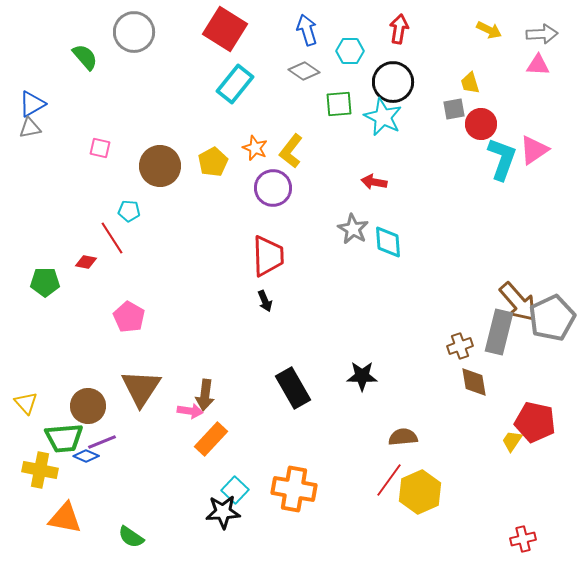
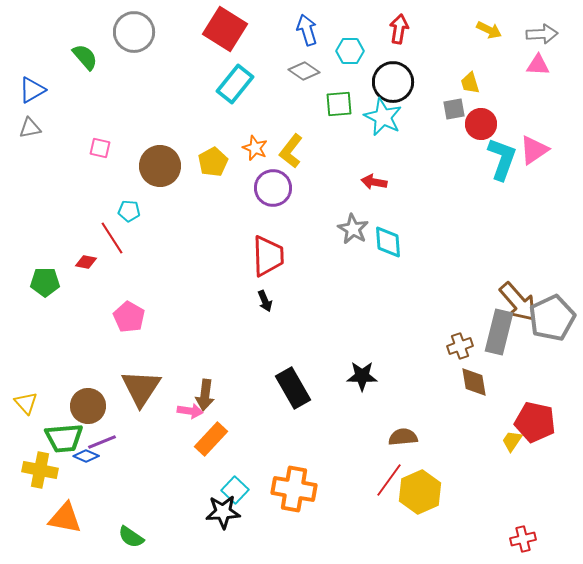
blue triangle at (32, 104): moved 14 px up
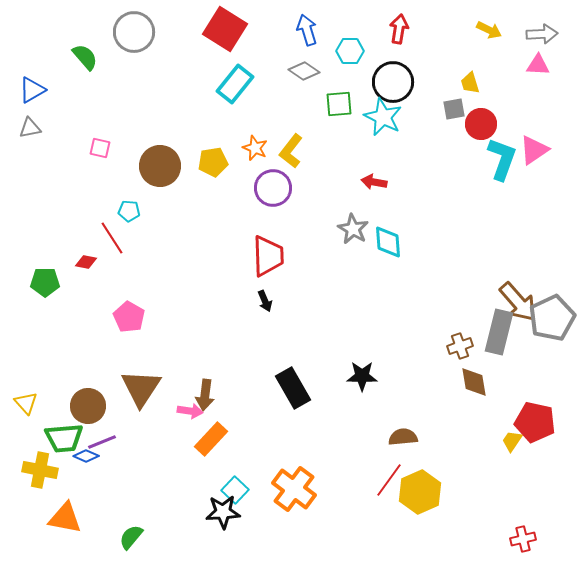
yellow pentagon at (213, 162): rotated 20 degrees clockwise
orange cross at (294, 489): rotated 27 degrees clockwise
green semicircle at (131, 537): rotated 96 degrees clockwise
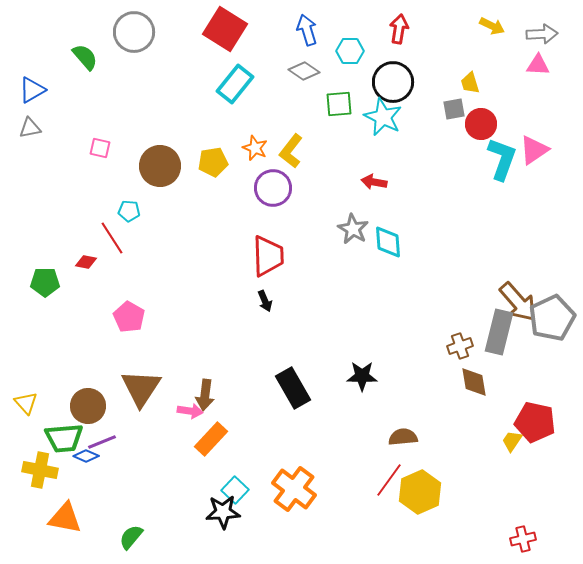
yellow arrow at (489, 30): moved 3 px right, 4 px up
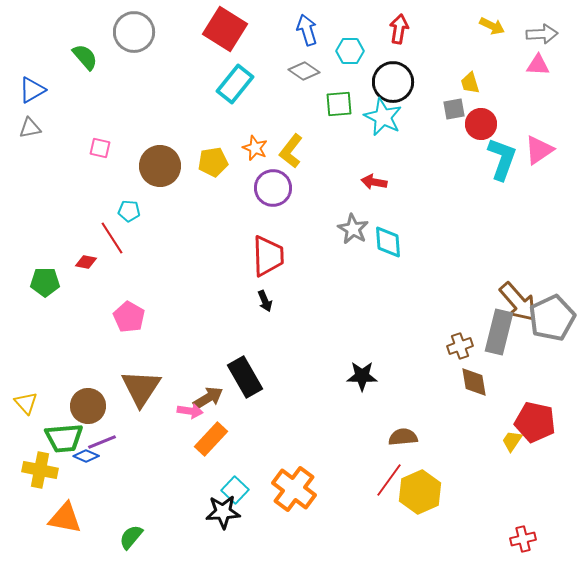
pink triangle at (534, 150): moved 5 px right
black rectangle at (293, 388): moved 48 px left, 11 px up
brown arrow at (205, 395): moved 3 px right, 3 px down; rotated 128 degrees counterclockwise
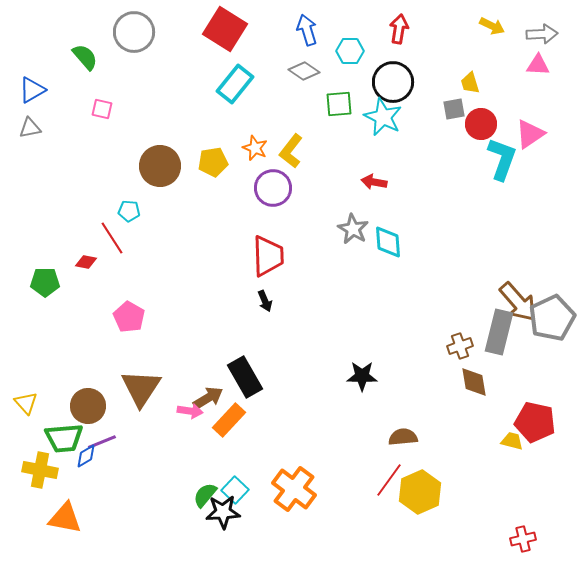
pink square at (100, 148): moved 2 px right, 39 px up
pink triangle at (539, 150): moved 9 px left, 16 px up
orange rectangle at (211, 439): moved 18 px right, 19 px up
yellow trapezoid at (512, 441): rotated 70 degrees clockwise
blue diamond at (86, 456): rotated 55 degrees counterclockwise
green semicircle at (131, 537): moved 74 px right, 42 px up
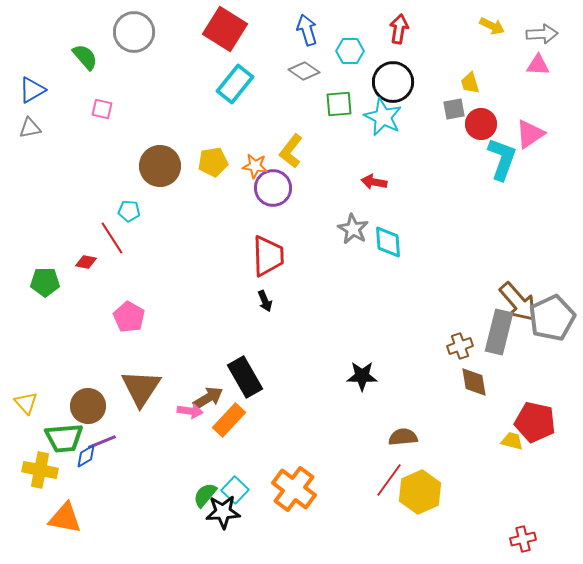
orange star at (255, 148): moved 18 px down; rotated 15 degrees counterclockwise
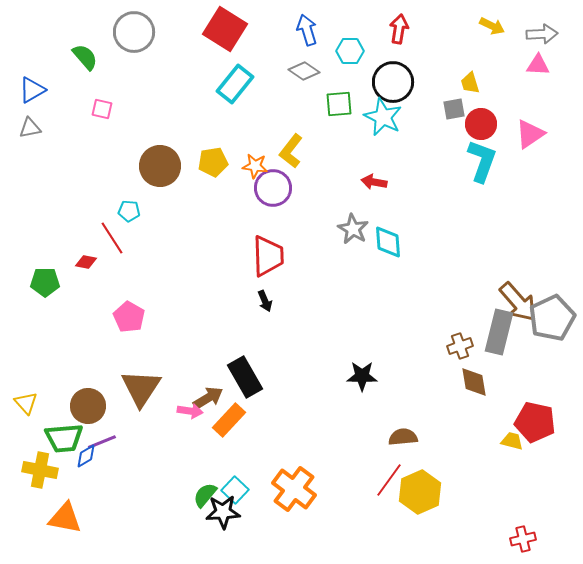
cyan L-shape at (502, 159): moved 20 px left, 2 px down
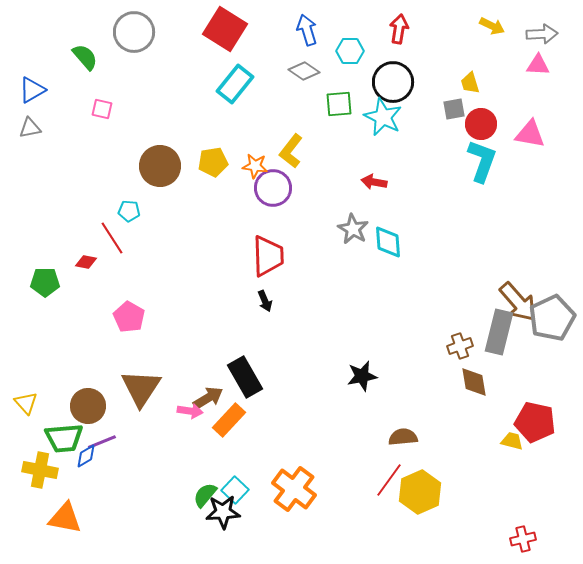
pink triangle at (530, 134): rotated 44 degrees clockwise
black star at (362, 376): rotated 12 degrees counterclockwise
